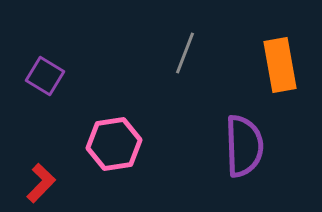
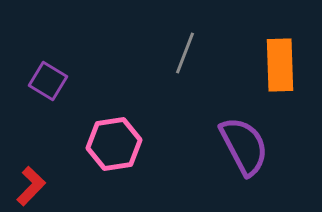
orange rectangle: rotated 8 degrees clockwise
purple square: moved 3 px right, 5 px down
purple semicircle: rotated 26 degrees counterclockwise
red L-shape: moved 10 px left, 3 px down
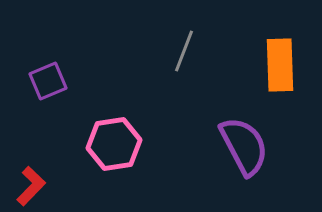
gray line: moved 1 px left, 2 px up
purple square: rotated 36 degrees clockwise
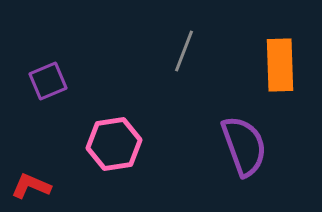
purple semicircle: rotated 8 degrees clockwise
red L-shape: rotated 111 degrees counterclockwise
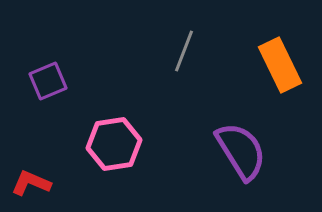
orange rectangle: rotated 24 degrees counterclockwise
purple semicircle: moved 3 px left, 5 px down; rotated 12 degrees counterclockwise
red L-shape: moved 3 px up
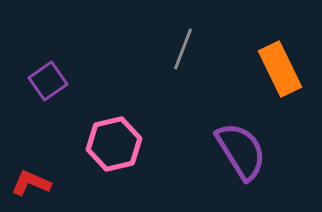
gray line: moved 1 px left, 2 px up
orange rectangle: moved 4 px down
purple square: rotated 12 degrees counterclockwise
pink hexagon: rotated 4 degrees counterclockwise
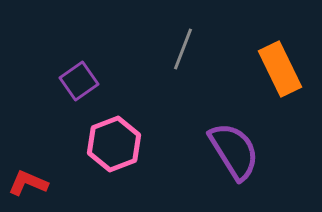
purple square: moved 31 px right
pink hexagon: rotated 8 degrees counterclockwise
purple semicircle: moved 7 px left
red L-shape: moved 3 px left
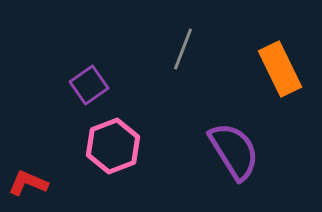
purple square: moved 10 px right, 4 px down
pink hexagon: moved 1 px left, 2 px down
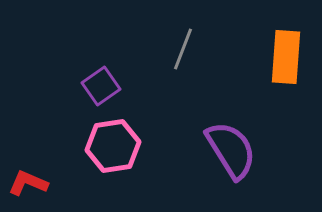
orange rectangle: moved 6 px right, 12 px up; rotated 30 degrees clockwise
purple square: moved 12 px right, 1 px down
pink hexagon: rotated 12 degrees clockwise
purple semicircle: moved 3 px left, 1 px up
